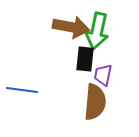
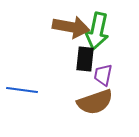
brown semicircle: rotated 66 degrees clockwise
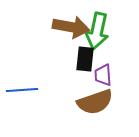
purple trapezoid: rotated 15 degrees counterclockwise
blue line: rotated 12 degrees counterclockwise
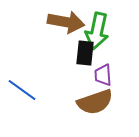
brown arrow: moved 5 px left, 5 px up
black rectangle: moved 6 px up
blue line: rotated 40 degrees clockwise
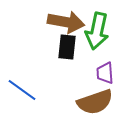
black rectangle: moved 18 px left, 6 px up
purple trapezoid: moved 2 px right, 2 px up
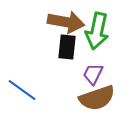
purple trapezoid: moved 12 px left, 1 px down; rotated 30 degrees clockwise
brown semicircle: moved 2 px right, 4 px up
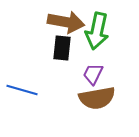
black rectangle: moved 5 px left, 1 px down
blue line: rotated 20 degrees counterclockwise
brown semicircle: rotated 9 degrees clockwise
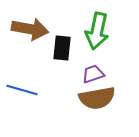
brown arrow: moved 36 px left, 7 px down
purple trapezoid: rotated 45 degrees clockwise
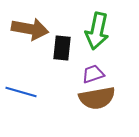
blue line: moved 1 px left, 2 px down
